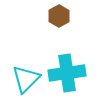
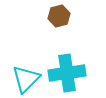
brown hexagon: rotated 15 degrees clockwise
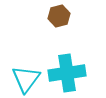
cyan triangle: rotated 8 degrees counterclockwise
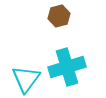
cyan cross: moved 6 px up; rotated 9 degrees counterclockwise
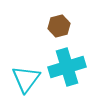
brown hexagon: moved 10 px down
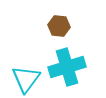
brown hexagon: rotated 20 degrees clockwise
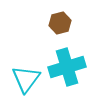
brown hexagon: moved 1 px right, 3 px up; rotated 20 degrees counterclockwise
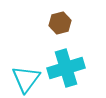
cyan cross: moved 1 px left, 1 px down
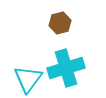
cyan triangle: moved 2 px right
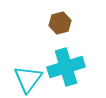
cyan cross: moved 1 px up
